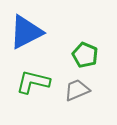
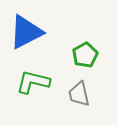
green pentagon: rotated 20 degrees clockwise
gray trapezoid: moved 2 px right, 4 px down; rotated 80 degrees counterclockwise
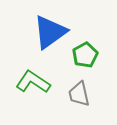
blue triangle: moved 24 px right; rotated 9 degrees counterclockwise
green L-shape: rotated 20 degrees clockwise
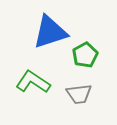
blue triangle: rotated 18 degrees clockwise
gray trapezoid: rotated 84 degrees counterclockwise
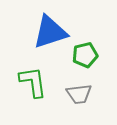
green pentagon: rotated 15 degrees clockwise
green L-shape: rotated 48 degrees clockwise
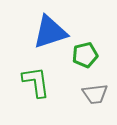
green L-shape: moved 3 px right
gray trapezoid: moved 16 px right
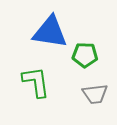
blue triangle: rotated 27 degrees clockwise
green pentagon: rotated 15 degrees clockwise
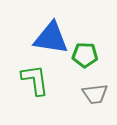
blue triangle: moved 1 px right, 6 px down
green L-shape: moved 1 px left, 2 px up
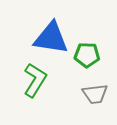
green pentagon: moved 2 px right
green L-shape: rotated 40 degrees clockwise
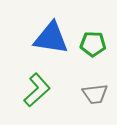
green pentagon: moved 6 px right, 11 px up
green L-shape: moved 2 px right, 10 px down; rotated 16 degrees clockwise
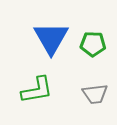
blue triangle: rotated 51 degrees clockwise
green L-shape: rotated 32 degrees clockwise
